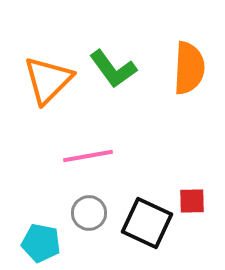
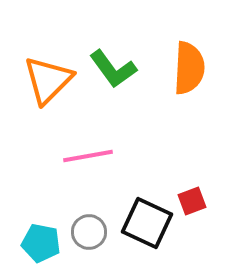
red square: rotated 20 degrees counterclockwise
gray circle: moved 19 px down
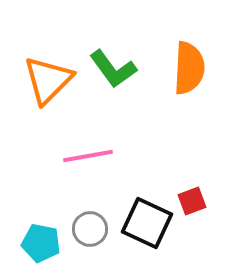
gray circle: moved 1 px right, 3 px up
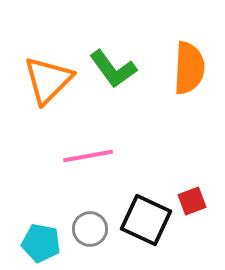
black square: moved 1 px left, 3 px up
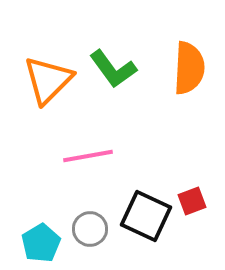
black square: moved 4 px up
cyan pentagon: rotated 30 degrees clockwise
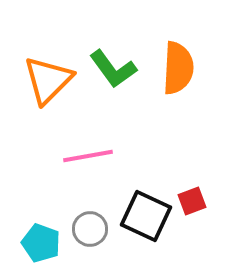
orange semicircle: moved 11 px left
cyan pentagon: rotated 21 degrees counterclockwise
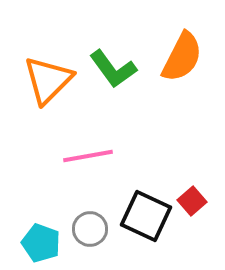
orange semicircle: moved 4 px right, 11 px up; rotated 24 degrees clockwise
red square: rotated 20 degrees counterclockwise
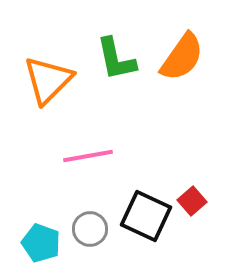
orange semicircle: rotated 8 degrees clockwise
green L-shape: moved 3 px right, 10 px up; rotated 24 degrees clockwise
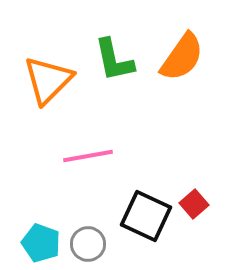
green L-shape: moved 2 px left, 1 px down
red square: moved 2 px right, 3 px down
gray circle: moved 2 px left, 15 px down
